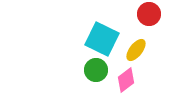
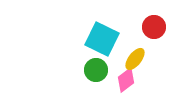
red circle: moved 5 px right, 13 px down
yellow ellipse: moved 1 px left, 9 px down
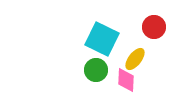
pink diamond: rotated 50 degrees counterclockwise
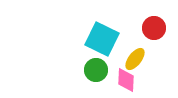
red circle: moved 1 px down
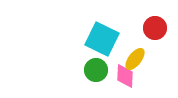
red circle: moved 1 px right
pink diamond: moved 1 px left, 4 px up
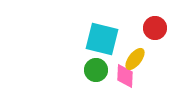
cyan square: rotated 12 degrees counterclockwise
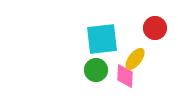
cyan square: rotated 20 degrees counterclockwise
